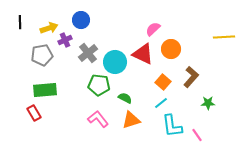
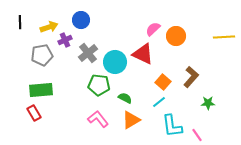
yellow arrow: moved 1 px up
orange circle: moved 5 px right, 13 px up
green rectangle: moved 4 px left
cyan line: moved 2 px left, 1 px up
orange triangle: rotated 12 degrees counterclockwise
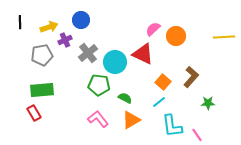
green rectangle: moved 1 px right
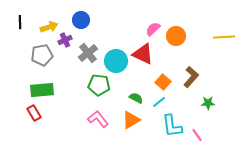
cyan circle: moved 1 px right, 1 px up
green semicircle: moved 11 px right
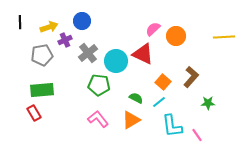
blue circle: moved 1 px right, 1 px down
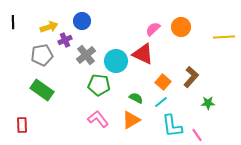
black line: moved 7 px left
orange circle: moved 5 px right, 9 px up
gray cross: moved 2 px left, 2 px down
green rectangle: rotated 40 degrees clockwise
cyan line: moved 2 px right
red rectangle: moved 12 px left, 12 px down; rotated 28 degrees clockwise
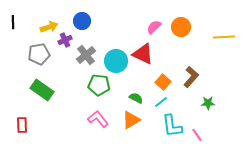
pink semicircle: moved 1 px right, 2 px up
gray pentagon: moved 3 px left, 1 px up
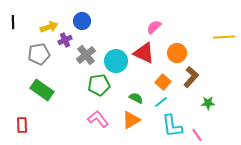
orange circle: moved 4 px left, 26 px down
red triangle: moved 1 px right, 1 px up
green pentagon: rotated 15 degrees counterclockwise
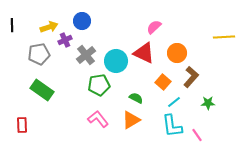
black line: moved 1 px left, 3 px down
cyan line: moved 13 px right
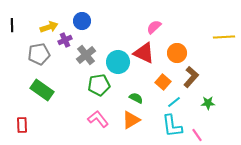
cyan circle: moved 2 px right, 1 px down
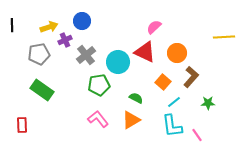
red triangle: moved 1 px right, 1 px up
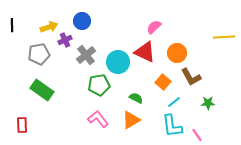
brown L-shape: rotated 110 degrees clockwise
